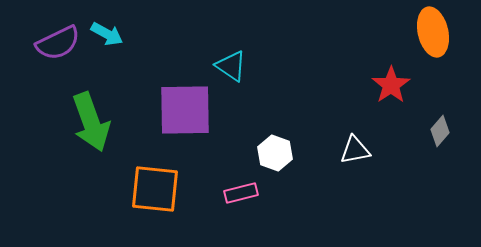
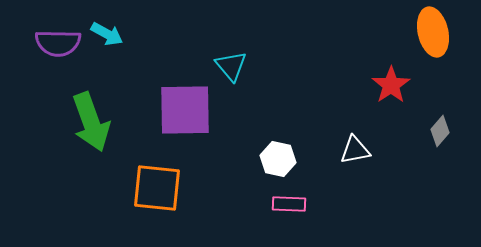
purple semicircle: rotated 27 degrees clockwise
cyan triangle: rotated 16 degrees clockwise
white hexagon: moved 3 px right, 6 px down; rotated 8 degrees counterclockwise
orange square: moved 2 px right, 1 px up
pink rectangle: moved 48 px right, 11 px down; rotated 16 degrees clockwise
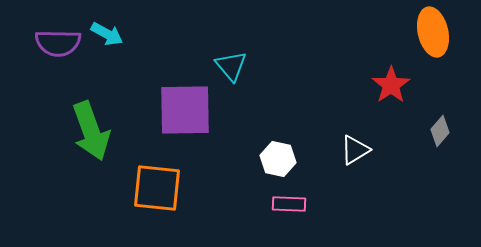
green arrow: moved 9 px down
white triangle: rotated 20 degrees counterclockwise
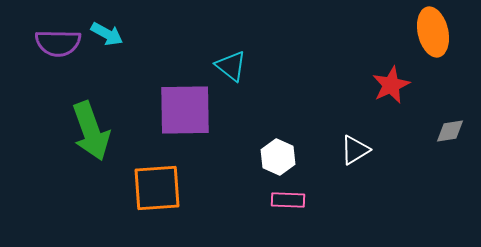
cyan triangle: rotated 12 degrees counterclockwise
red star: rotated 9 degrees clockwise
gray diamond: moved 10 px right; rotated 40 degrees clockwise
white hexagon: moved 2 px up; rotated 12 degrees clockwise
orange square: rotated 10 degrees counterclockwise
pink rectangle: moved 1 px left, 4 px up
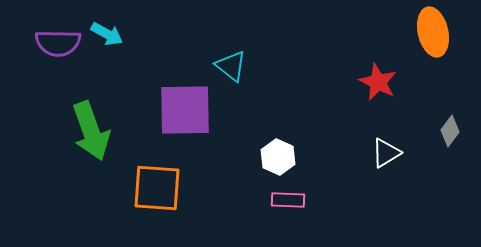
red star: moved 13 px left, 3 px up; rotated 21 degrees counterclockwise
gray diamond: rotated 44 degrees counterclockwise
white triangle: moved 31 px right, 3 px down
orange square: rotated 8 degrees clockwise
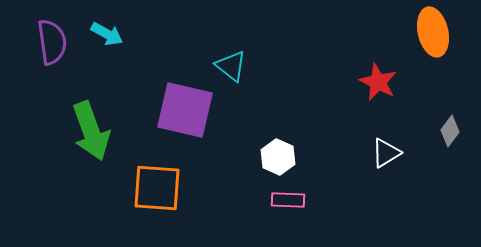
purple semicircle: moved 6 px left, 1 px up; rotated 99 degrees counterclockwise
purple square: rotated 14 degrees clockwise
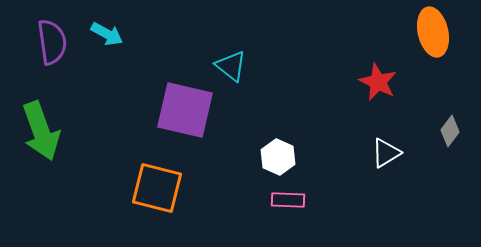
green arrow: moved 50 px left
orange square: rotated 10 degrees clockwise
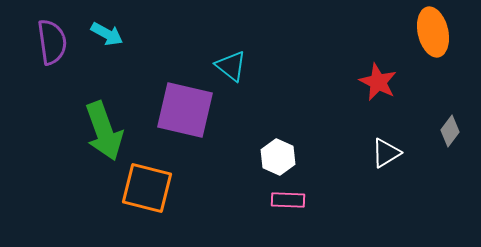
green arrow: moved 63 px right
orange square: moved 10 px left
